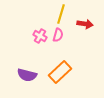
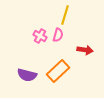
yellow line: moved 4 px right, 1 px down
red arrow: moved 26 px down
orange rectangle: moved 2 px left, 1 px up
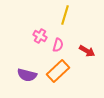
pink semicircle: moved 10 px down
red arrow: moved 2 px right, 1 px down; rotated 21 degrees clockwise
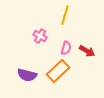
pink semicircle: moved 8 px right, 3 px down
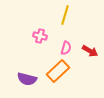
pink cross: rotated 16 degrees counterclockwise
red arrow: moved 3 px right
purple semicircle: moved 4 px down
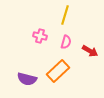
pink semicircle: moved 6 px up
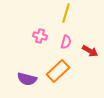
yellow line: moved 1 px right, 2 px up
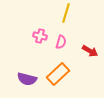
pink semicircle: moved 5 px left
orange rectangle: moved 3 px down
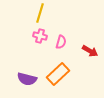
yellow line: moved 26 px left
